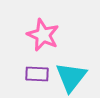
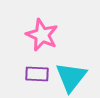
pink star: moved 1 px left
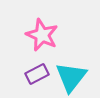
purple rectangle: rotated 30 degrees counterclockwise
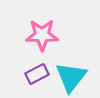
pink star: rotated 24 degrees counterclockwise
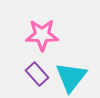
purple rectangle: rotated 75 degrees clockwise
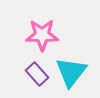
cyan triangle: moved 5 px up
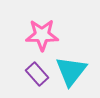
cyan triangle: moved 1 px up
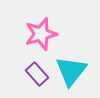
pink star: moved 1 px left, 1 px up; rotated 16 degrees counterclockwise
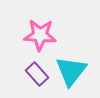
pink star: moved 1 px left, 1 px down; rotated 20 degrees clockwise
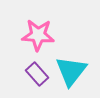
pink star: moved 2 px left
